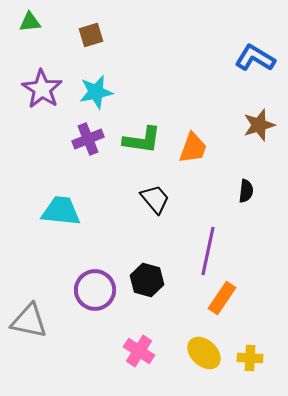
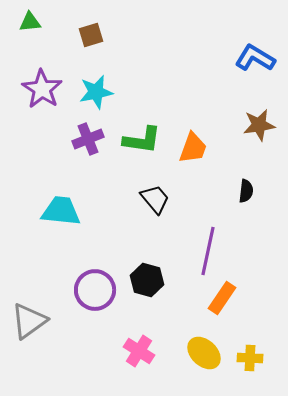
brown star: rotated 8 degrees clockwise
gray triangle: rotated 48 degrees counterclockwise
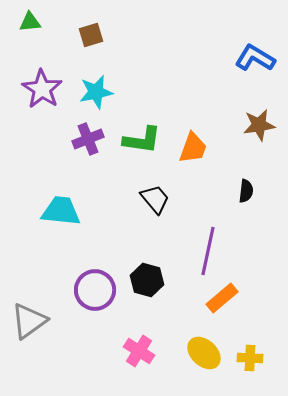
orange rectangle: rotated 16 degrees clockwise
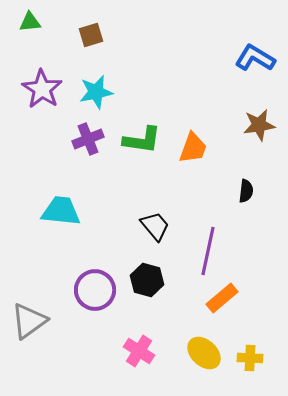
black trapezoid: moved 27 px down
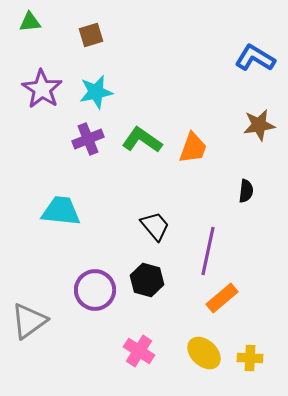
green L-shape: rotated 153 degrees counterclockwise
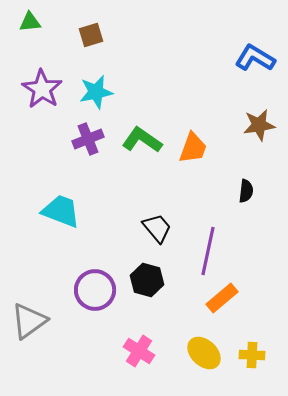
cyan trapezoid: rotated 15 degrees clockwise
black trapezoid: moved 2 px right, 2 px down
yellow cross: moved 2 px right, 3 px up
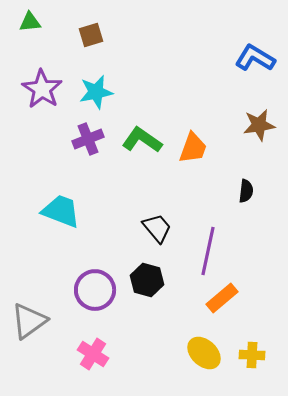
pink cross: moved 46 px left, 3 px down
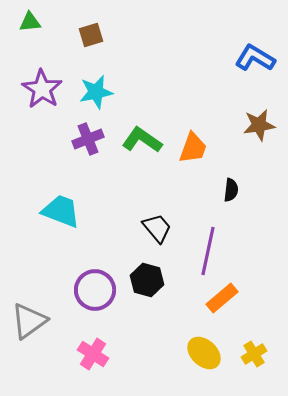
black semicircle: moved 15 px left, 1 px up
yellow cross: moved 2 px right, 1 px up; rotated 35 degrees counterclockwise
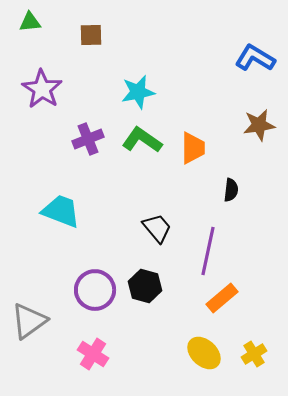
brown square: rotated 15 degrees clockwise
cyan star: moved 42 px right
orange trapezoid: rotated 20 degrees counterclockwise
black hexagon: moved 2 px left, 6 px down
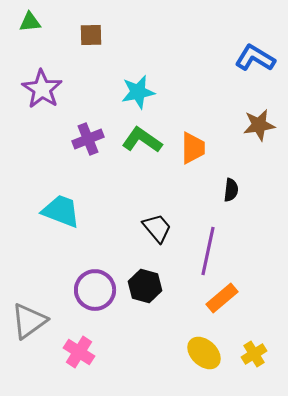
pink cross: moved 14 px left, 2 px up
